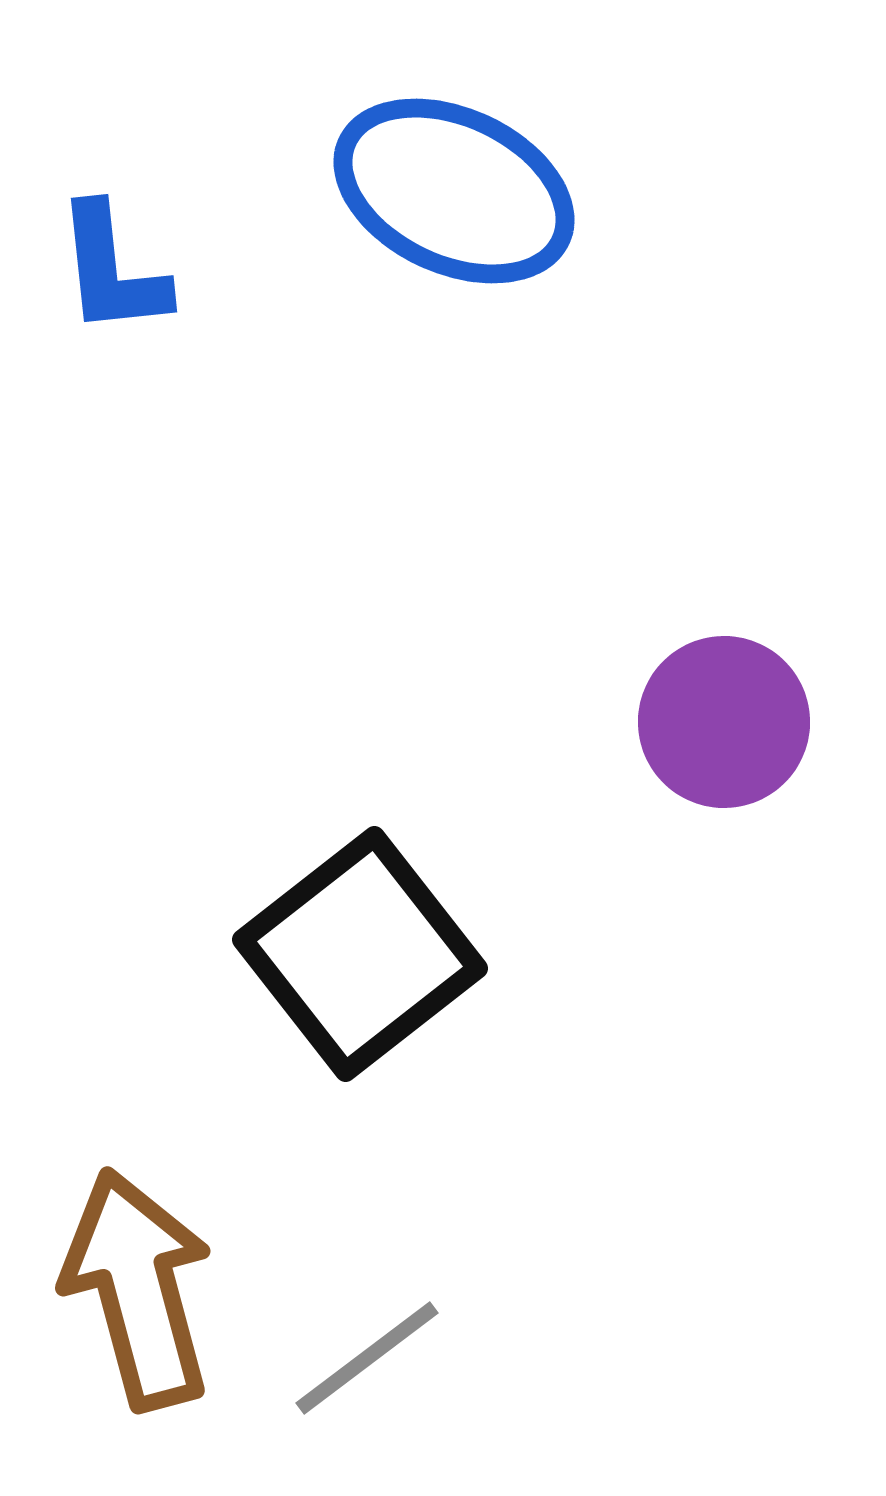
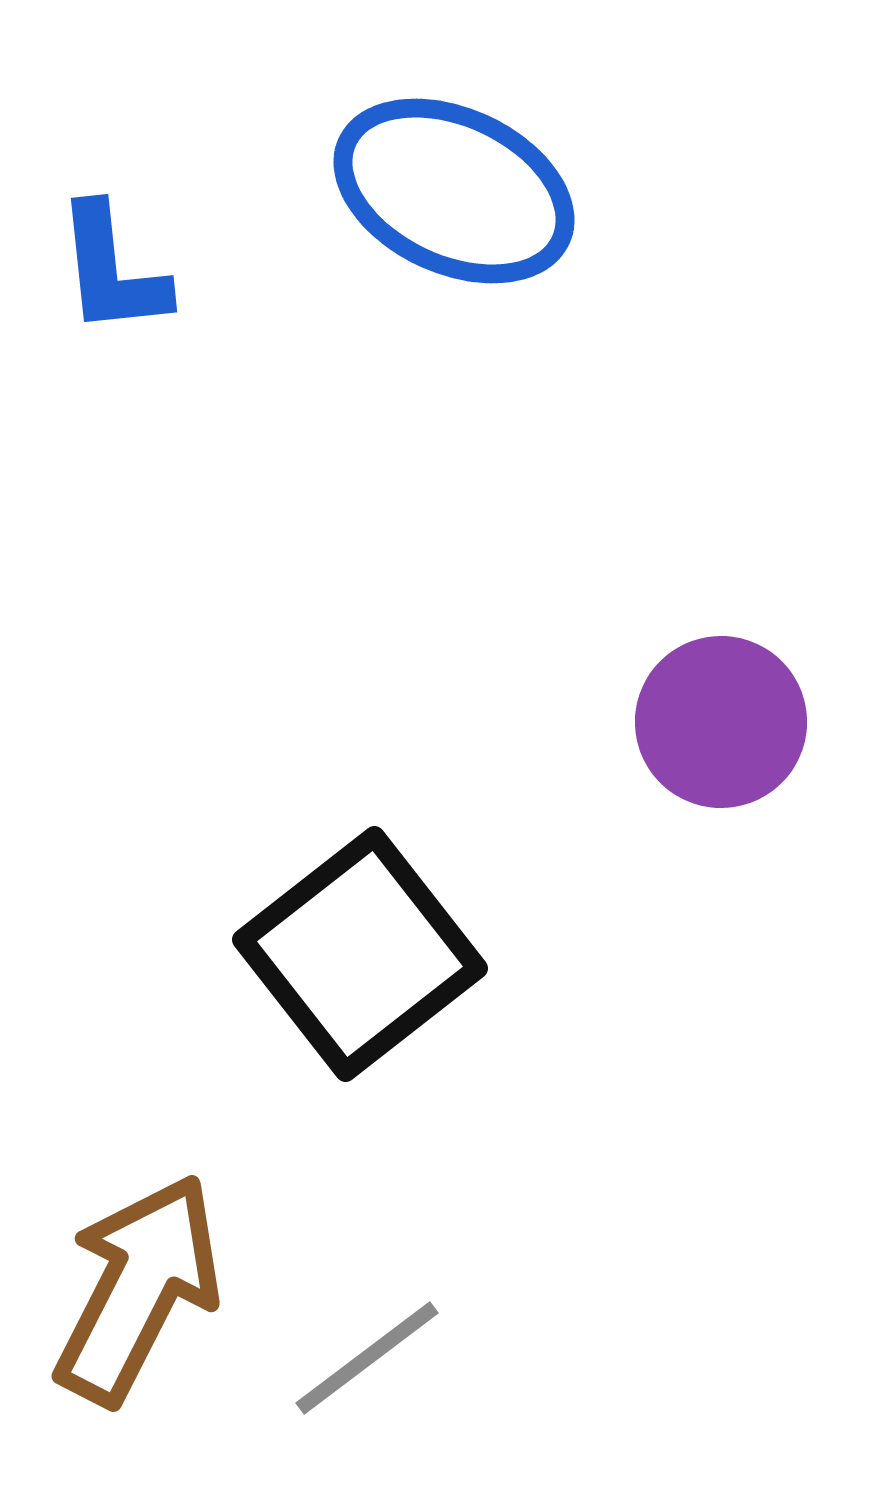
purple circle: moved 3 px left
brown arrow: rotated 42 degrees clockwise
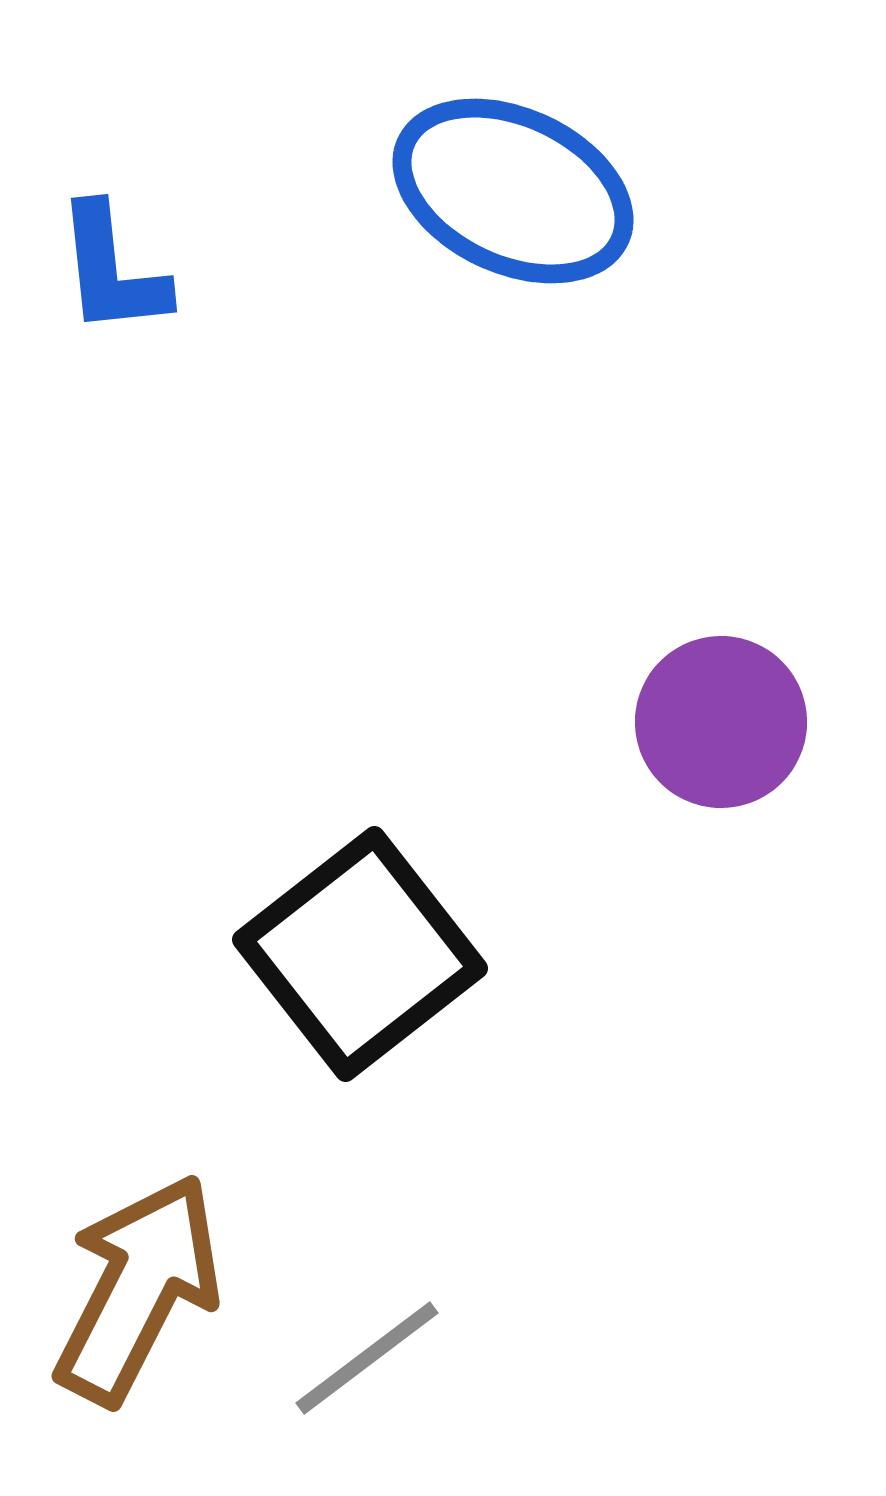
blue ellipse: moved 59 px right
